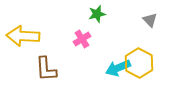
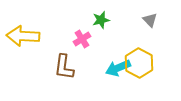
green star: moved 4 px right, 6 px down
brown L-shape: moved 18 px right, 2 px up; rotated 12 degrees clockwise
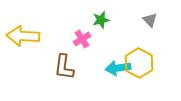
cyan arrow: rotated 15 degrees clockwise
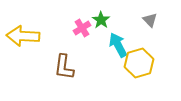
green star: rotated 24 degrees counterclockwise
pink cross: moved 11 px up
yellow hexagon: rotated 16 degrees clockwise
cyan arrow: moved 23 px up; rotated 70 degrees clockwise
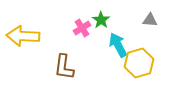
gray triangle: rotated 42 degrees counterclockwise
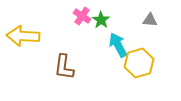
pink cross: moved 12 px up; rotated 24 degrees counterclockwise
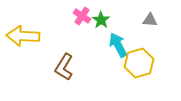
brown L-shape: rotated 24 degrees clockwise
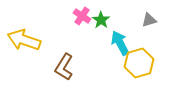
gray triangle: moved 1 px left; rotated 21 degrees counterclockwise
yellow arrow: moved 1 px right, 4 px down; rotated 16 degrees clockwise
cyan arrow: moved 2 px right, 2 px up
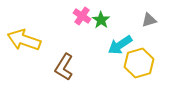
cyan arrow: moved 2 px down; rotated 95 degrees counterclockwise
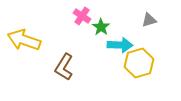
green star: moved 7 px down
cyan arrow: rotated 145 degrees counterclockwise
